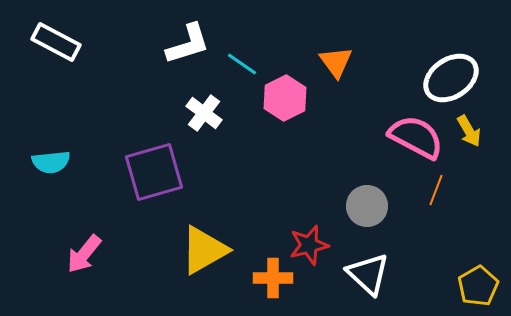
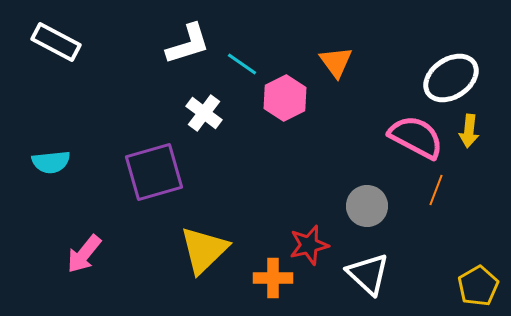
yellow arrow: rotated 36 degrees clockwise
yellow triangle: rotated 14 degrees counterclockwise
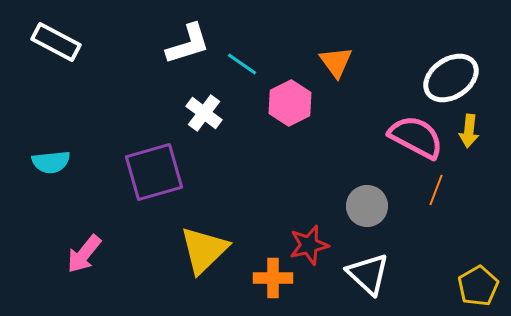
pink hexagon: moved 5 px right, 5 px down
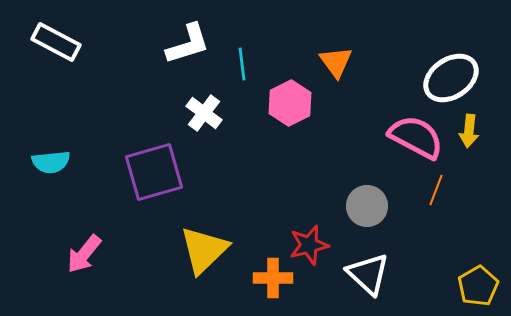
cyan line: rotated 48 degrees clockwise
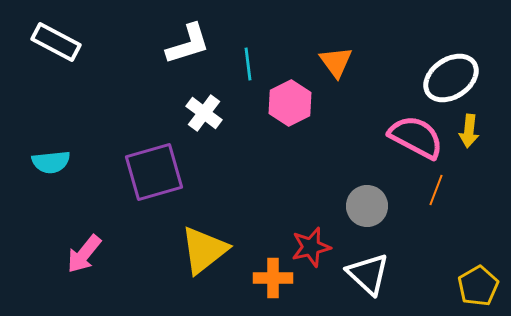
cyan line: moved 6 px right
red star: moved 2 px right, 2 px down
yellow triangle: rotated 6 degrees clockwise
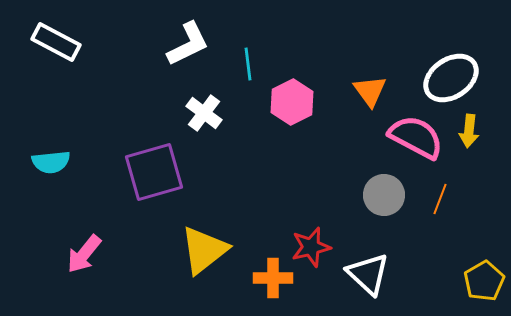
white L-shape: rotated 9 degrees counterclockwise
orange triangle: moved 34 px right, 29 px down
pink hexagon: moved 2 px right, 1 px up
orange line: moved 4 px right, 9 px down
gray circle: moved 17 px right, 11 px up
yellow pentagon: moved 6 px right, 5 px up
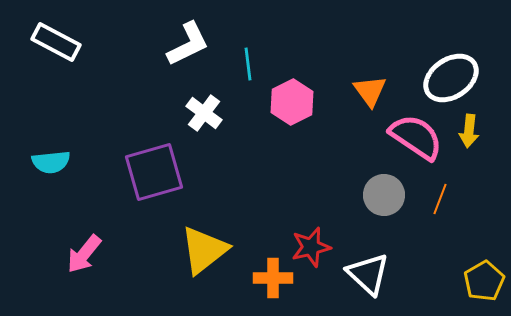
pink semicircle: rotated 6 degrees clockwise
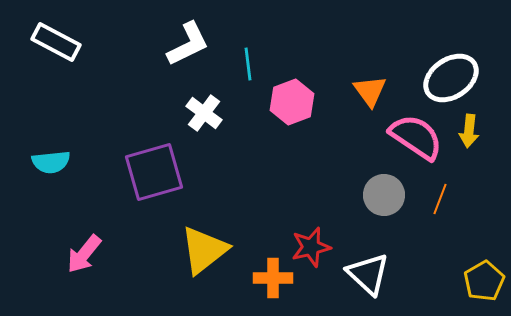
pink hexagon: rotated 6 degrees clockwise
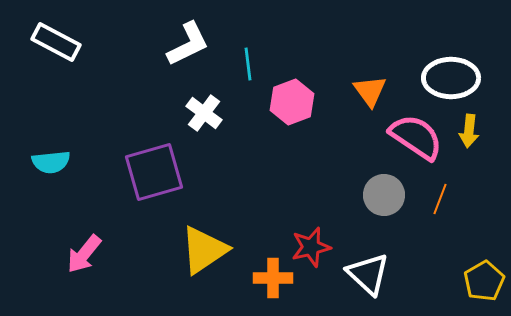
white ellipse: rotated 34 degrees clockwise
yellow triangle: rotated 4 degrees clockwise
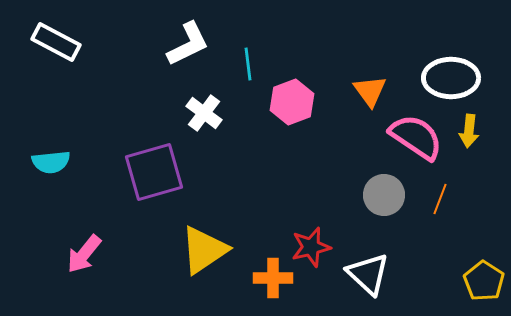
yellow pentagon: rotated 9 degrees counterclockwise
